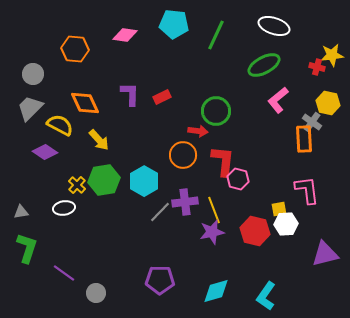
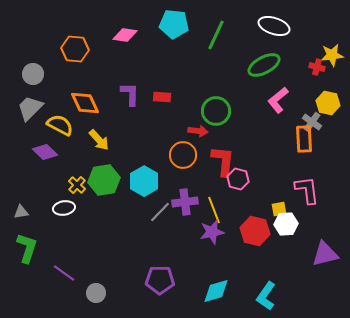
red rectangle at (162, 97): rotated 30 degrees clockwise
purple diamond at (45, 152): rotated 10 degrees clockwise
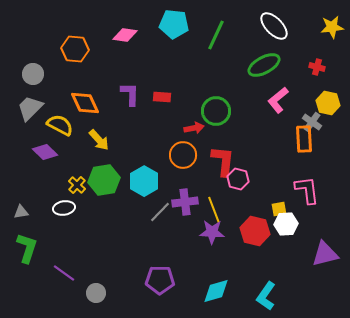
white ellipse at (274, 26): rotated 28 degrees clockwise
yellow star at (332, 55): moved 28 px up
red arrow at (198, 131): moved 4 px left, 3 px up; rotated 18 degrees counterclockwise
purple star at (212, 232): rotated 15 degrees clockwise
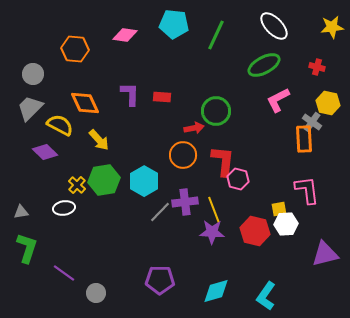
pink L-shape at (278, 100): rotated 12 degrees clockwise
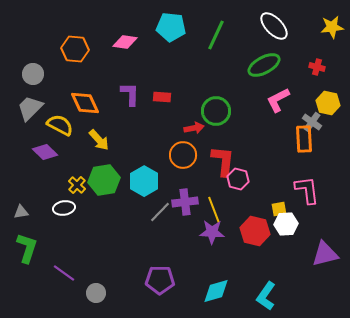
cyan pentagon at (174, 24): moved 3 px left, 3 px down
pink diamond at (125, 35): moved 7 px down
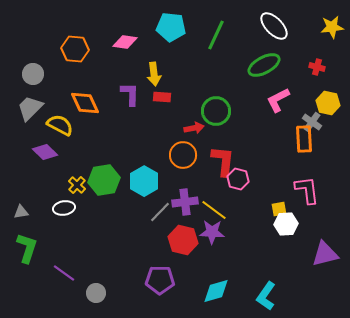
yellow arrow at (99, 140): moved 55 px right, 66 px up; rotated 35 degrees clockwise
yellow line at (214, 210): rotated 32 degrees counterclockwise
red hexagon at (255, 231): moved 72 px left, 9 px down
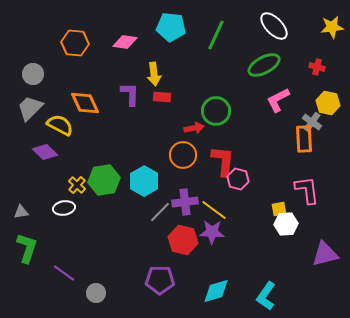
orange hexagon at (75, 49): moved 6 px up
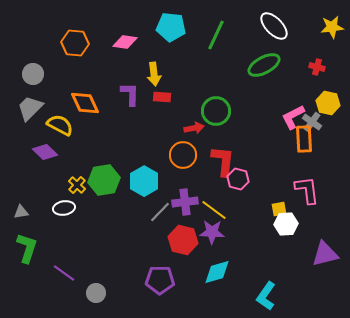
pink L-shape at (278, 100): moved 15 px right, 17 px down
cyan diamond at (216, 291): moved 1 px right, 19 px up
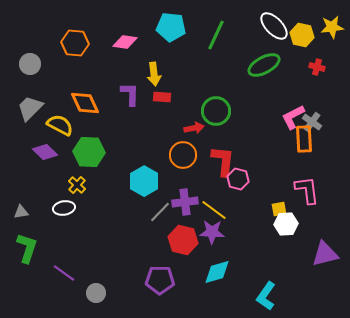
gray circle at (33, 74): moved 3 px left, 10 px up
yellow hexagon at (328, 103): moved 26 px left, 68 px up
green hexagon at (104, 180): moved 15 px left, 28 px up; rotated 12 degrees clockwise
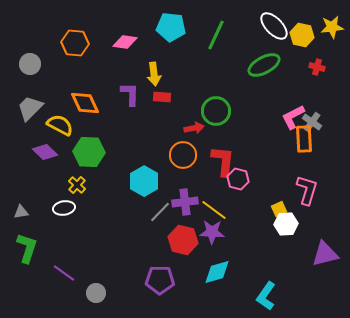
pink L-shape at (307, 190): rotated 24 degrees clockwise
yellow square at (279, 209): rotated 14 degrees counterclockwise
